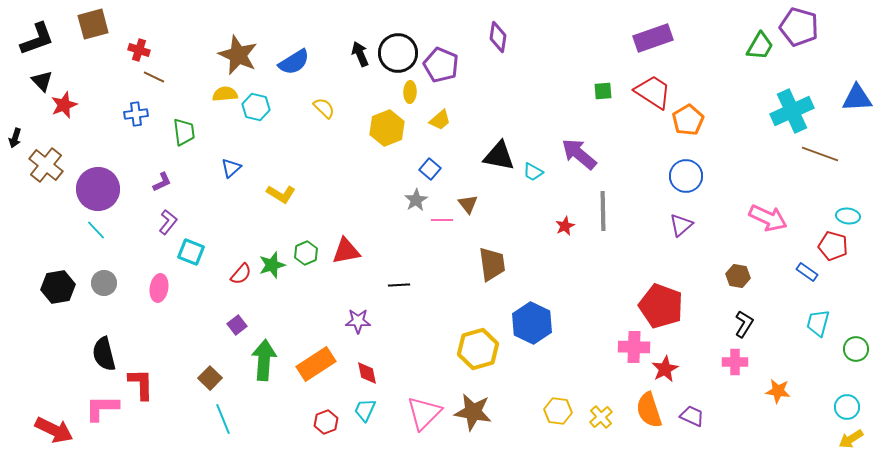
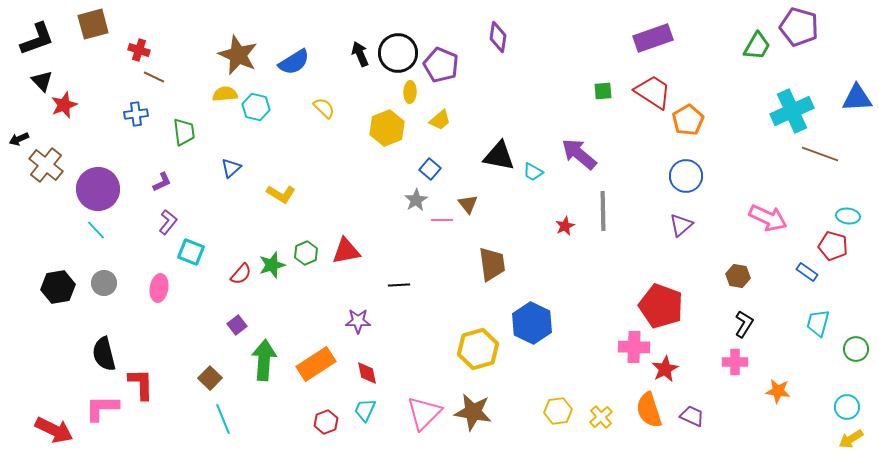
green trapezoid at (760, 46): moved 3 px left
black arrow at (15, 138): moved 4 px right, 1 px down; rotated 48 degrees clockwise
yellow hexagon at (558, 411): rotated 16 degrees counterclockwise
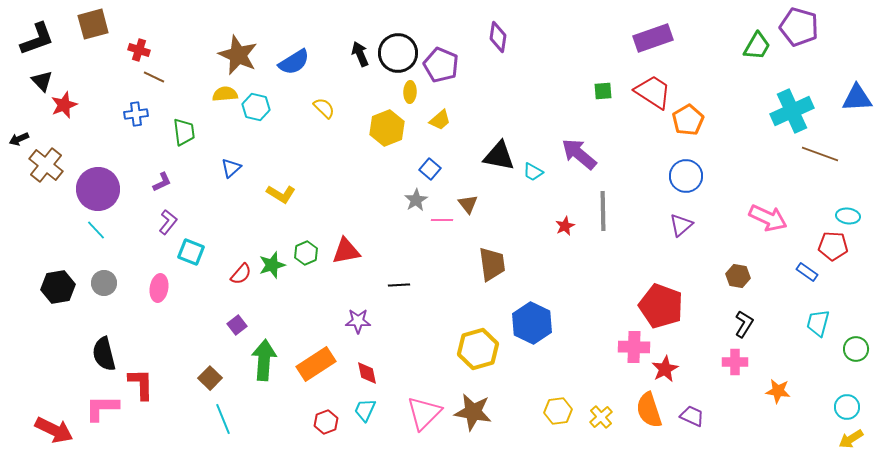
red pentagon at (833, 246): rotated 12 degrees counterclockwise
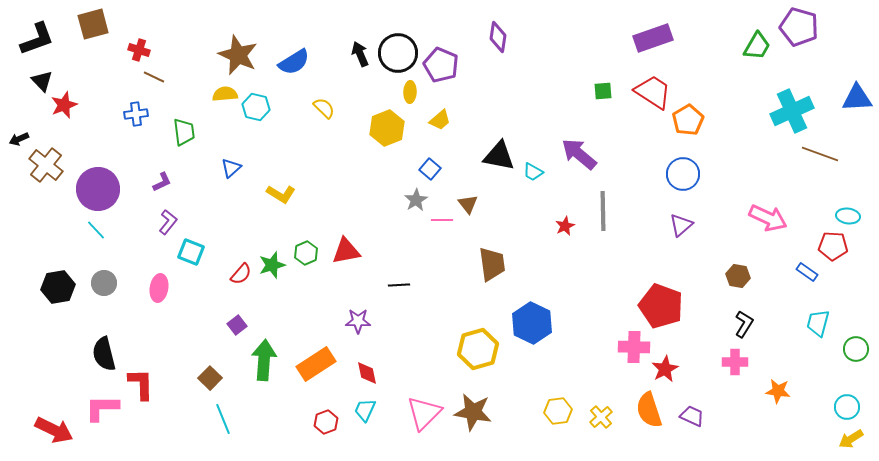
blue circle at (686, 176): moved 3 px left, 2 px up
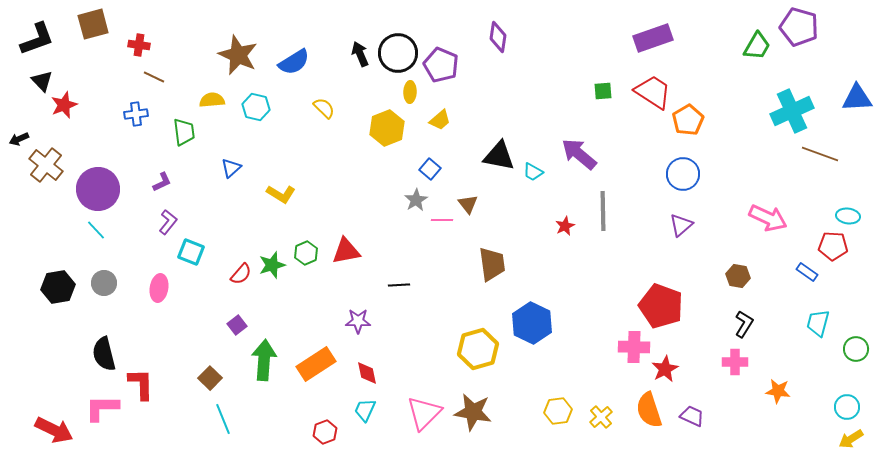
red cross at (139, 50): moved 5 px up; rotated 10 degrees counterclockwise
yellow semicircle at (225, 94): moved 13 px left, 6 px down
red hexagon at (326, 422): moved 1 px left, 10 px down
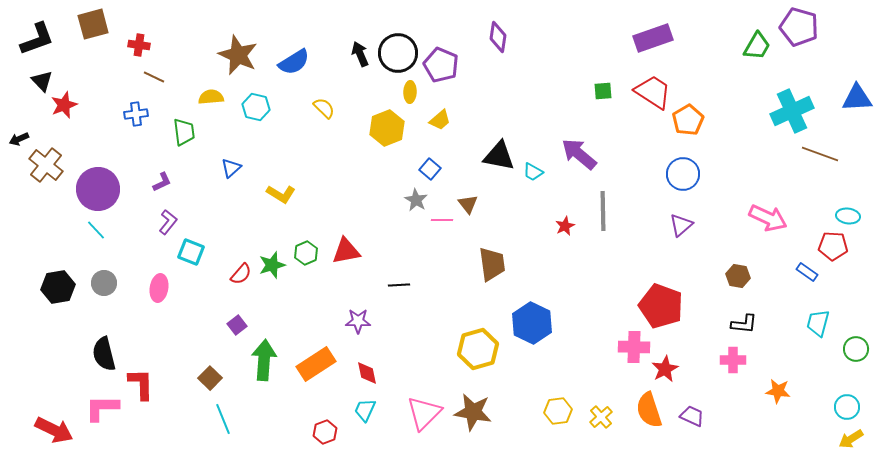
yellow semicircle at (212, 100): moved 1 px left, 3 px up
gray star at (416, 200): rotated 10 degrees counterclockwise
black L-shape at (744, 324): rotated 64 degrees clockwise
pink cross at (735, 362): moved 2 px left, 2 px up
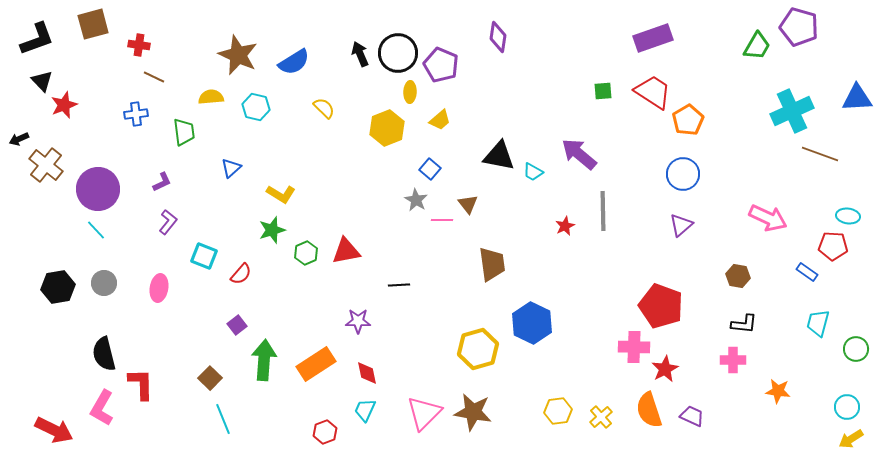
cyan square at (191, 252): moved 13 px right, 4 px down
green star at (272, 265): moved 35 px up
pink L-shape at (102, 408): rotated 60 degrees counterclockwise
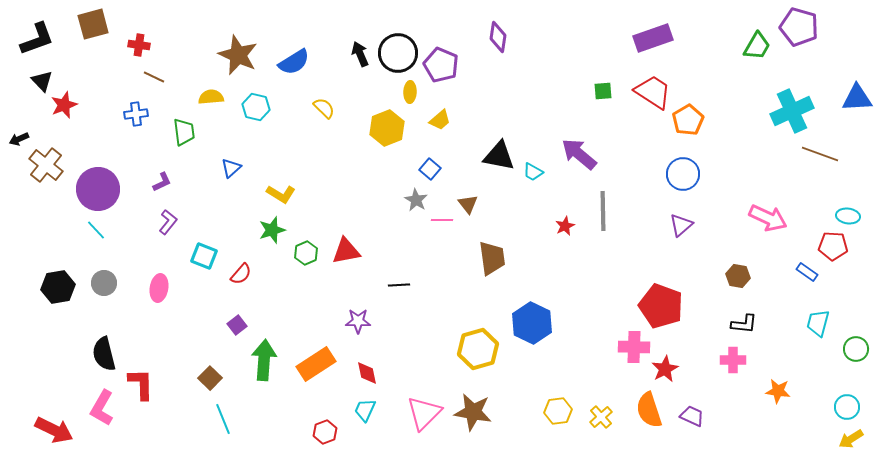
brown trapezoid at (492, 264): moved 6 px up
